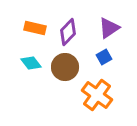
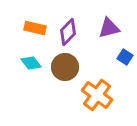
purple triangle: rotated 20 degrees clockwise
blue square: moved 21 px right; rotated 28 degrees counterclockwise
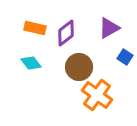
purple triangle: rotated 15 degrees counterclockwise
purple diamond: moved 2 px left, 1 px down; rotated 8 degrees clockwise
brown circle: moved 14 px right
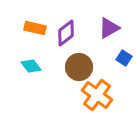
blue square: moved 1 px left, 1 px down
cyan diamond: moved 3 px down
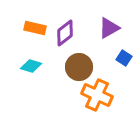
purple diamond: moved 1 px left
cyan diamond: rotated 35 degrees counterclockwise
orange cross: rotated 12 degrees counterclockwise
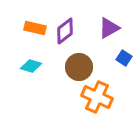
purple diamond: moved 2 px up
orange cross: moved 2 px down
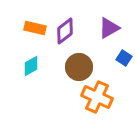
cyan diamond: rotated 45 degrees counterclockwise
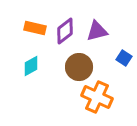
purple triangle: moved 12 px left, 3 px down; rotated 15 degrees clockwise
